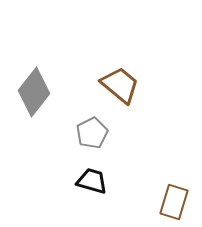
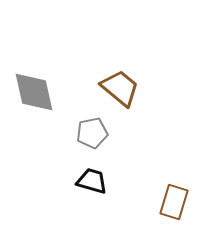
brown trapezoid: moved 3 px down
gray diamond: rotated 51 degrees counterclockwise
gray pentagon: rotated 16 degrees clockwise
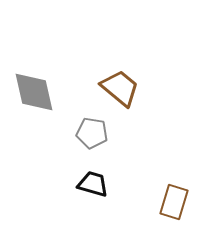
gray pentagon: rotated 20 degrees clockwise
black trapezoid: moved 1 px right, 3 px down
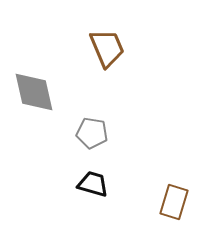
brown trapezoid: moved 13 px left, 40 px up; rotated 27 degrees clockwise
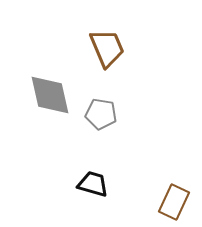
gray diamond: moved 16 px right, 3 px down
gray pentagon: moved 9 px right, 19 px up
brown rectangle: rotated 8 degrees clockwise
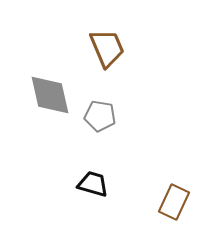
gray pentagon: moved 1 px left, 2 px down
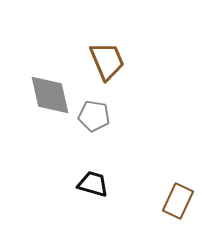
brown trapezoid: moved 13 px down
gray pentagon: moved 6 px left
brown rectangle: moved 4 px right, 1 px up
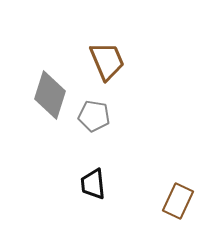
gray diamond: rotated 30 degrees clockwise
black trapezoid: rotated 112 degrees counterclockwise
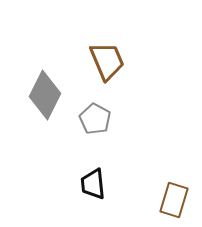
gray diamond: moved 5 px left; rotated 9 degrees clockwise
gray pentagon: moved 1 px right, 3 px down; rotated 20 degrees clockwise
brown rectangle: moved 4 px left, 1 px up; rotated 8 degrees counterclockwise
